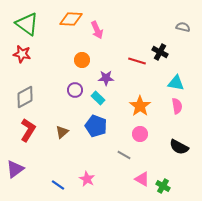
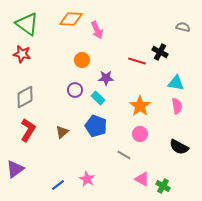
blue line: rotated 72 degrees counterclockwise
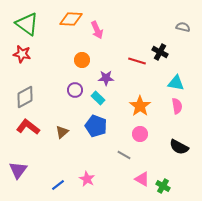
red L-shape: moved 3 px up; rotated 85 degrees counterclockwise
purple triangle: moved 3 px right, 1 px down; rotated 18 degrees counterclockwise
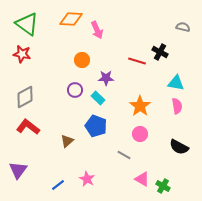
brown triangle: moved 5 px right, 9 px down
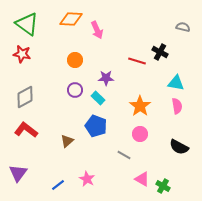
orange circle: moved 7 px left
red L-shape: moved 2 px left, 3 px down
purple triangle: moved 3 px down
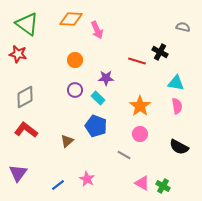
red star: moved 4 px left
pink triangle: moved 4 px down
